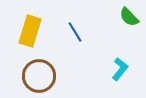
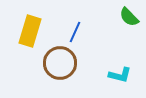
blue line: rotated 55 degrees clockwise
cyan L-shape: moved 6 px down; rotated 65 degrees clockwise
brown circle: moved 21 px right, 13 px up
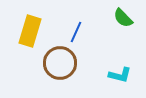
green semicircle: moved 6 px left, 1 px down
blue line: moved 1 px right
